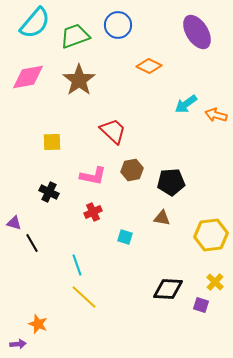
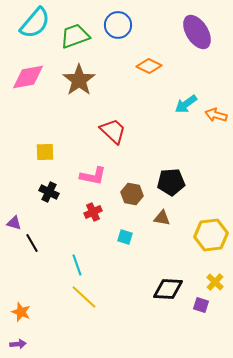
yellow square: moved 7 px left, 10 px down
brown hexagon: moved 24 px down; rotated 20 degrees clockwise
orange star: moved 17 px left, 12 px up
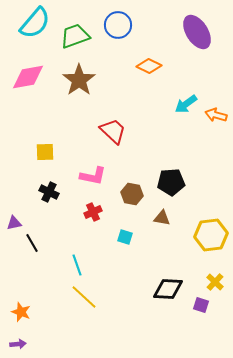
purple triangle: rotated 28 degrees counterclockwise
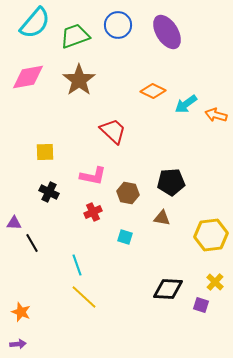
purple ellipse: moved 30 px left
orange diamond: moved 4 px right, 25 px down
brown hexagon: moved 4 px left, 1 px up
purple triangle: rotated 14 degrees clockwise
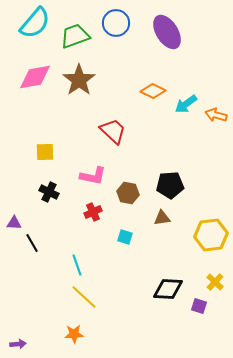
blue circle: moved 2 px left, 2 px up
pink diamond: moved 7 px right
black pentagon: moved 1 px left, 3 px down
brown triangle: rotated 18 degrees counterclockwise
purple square: moved 2 px left, 1 px down
orange star: moved 53 px right, 22 px down; rotated 24 degrees counterclockwise
